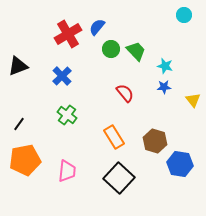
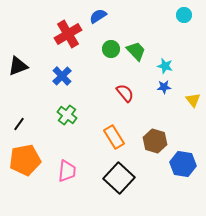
blue semicircle: moved 1 px right, 11 px up; rotated 18 degrees clockwise
blue hexagon: moved 3 px right
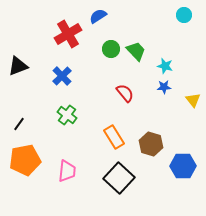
brown hexagon: moved 4 px left, 3 px down
blue hexagon: moved 2 px down; rotated 10 degrees counterclockwise
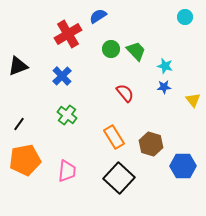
cyan circle: moved 1 px right, 2 px down
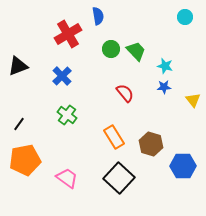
blue semicircle: rotated 114 degrees clockwise
pink trapezoid: moved 7 px down; rotated 60 degrees counterclockwise
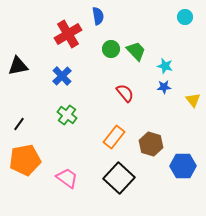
black triangle: rotated 10 degrees clockwise
orange rectangle: rotated 70 degrees clockwise
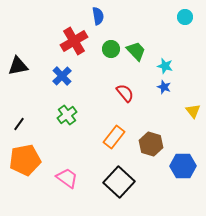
red cross: moved 6 px right, 7 px down
blue star: rotated 24 degrees clockwise
yellow triangle: moved 11 px down
green cross: rotated 18 degrees clockwise
black square: moved 4 px down
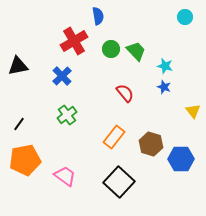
blue hexagon: moved 2 px left, 7 px up
pink trapezoid: moved 2 px left, 2 px up
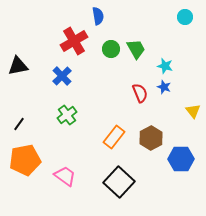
green trapezoid: moved 2 px up; rotated 15 degrees clockwise
red semicircle: moved 15 px right; rotated 18 degrees clockwise
brown hexagon: moved 6 px up; rotated 15 degrees clockwise
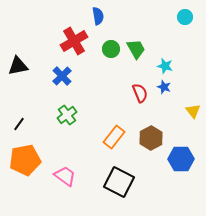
black square: rotated 16 degrees counterclockwise
